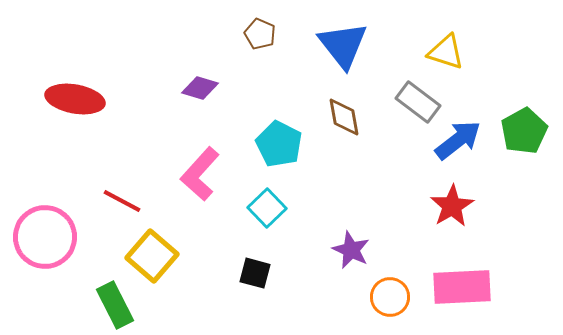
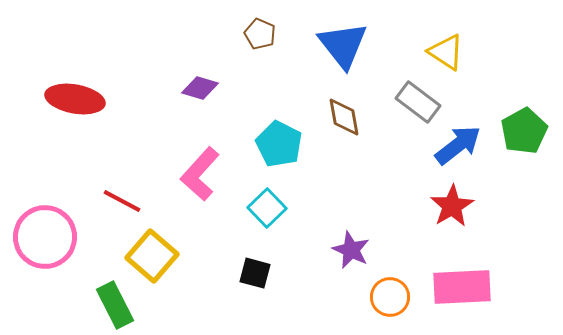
yellow triangle: rotated 15 degrees clockwise
blue arrow: moved 5 px down
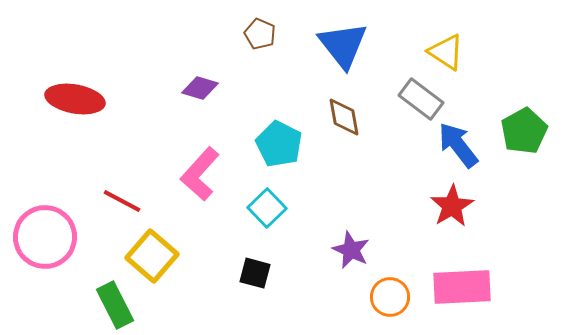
gray rectangle: moved 3 px right, 3 px up
blue arrow: rotated 90 degrees counterclockwise
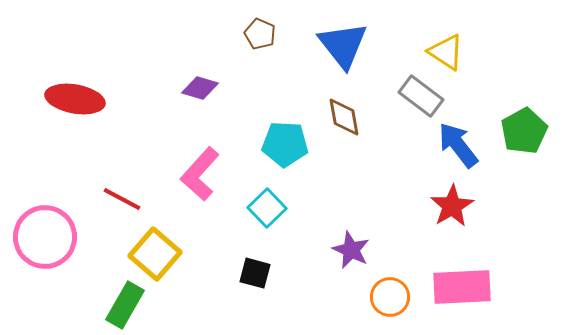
gray rectangle: moved 3 px up
cyan pentagon: moved 6 px right; rotated 24 degrees counterclockwise
red line: moved 2 px up
yellow square: moved 3 px right, 2 px up
green rectangle: moved 10 px right; rotated 57 degrees clockwise
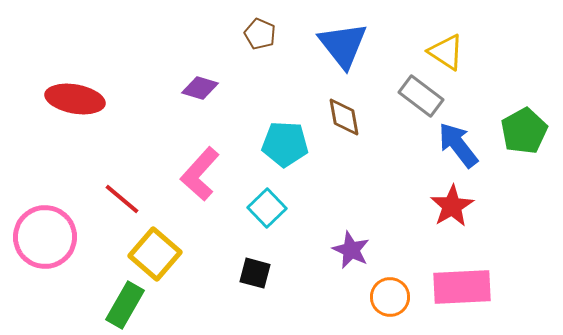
red line: rotated 12 degrees clockwise
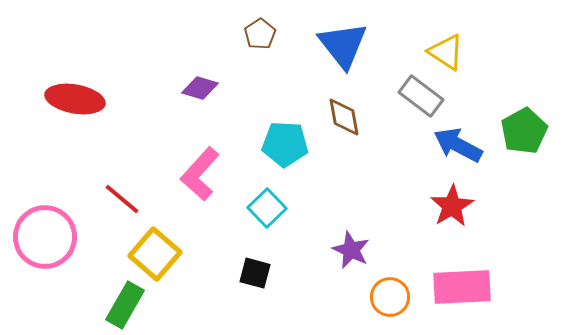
brown pentagon: rotated 16 degrees clockwise
blue arrow: rotated 24 degrees counterclockwise
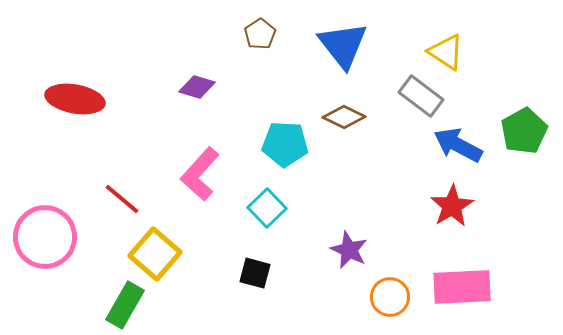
purple diamond: moved 3 px left, 1 px up
brown diamond: rotated 54 degrees counterclockwise
purple star: moved 2 px left
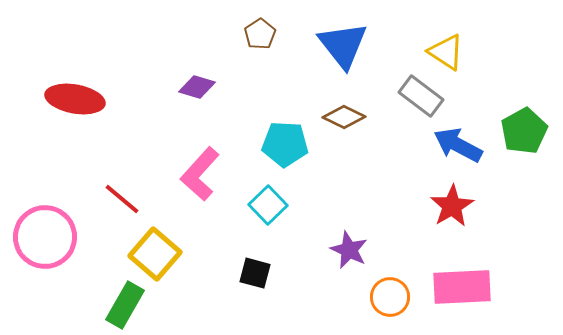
cyan square: moved 1 px right, 3 px up
